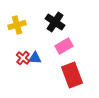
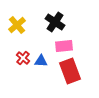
yellow cross: rotated 24 degrees counterclockwise
pink rectangle: rotated 24 degrees clockwise
blue triangle: moved 6 px right, 3 px down
red rectangle: moved 2 px left, 4 px up
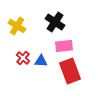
yellow cross: moved 1 px down; rotated 18 degrees counterclockwise
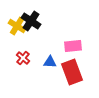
black cross: moved 24 px left, 1 px up
pink rectangle: moved 9 px right
blue triangle: moved 9 px right, 1 px down
red rectangle: moved 2 px right, 1 px down
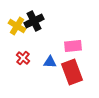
black cross: moved 3 px right; rotated 30 degrees clockwise
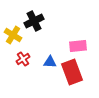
yellow cross: moved 4 px left, 9 px down
pink rectangle: moved 5 px right
red cross: moved 1 px down; rotated 16 degrees clockwise
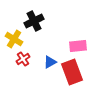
yellow cross: moved 1 px right, 4 px down
blue triangle: rotated 32 degrees counterclockwise
